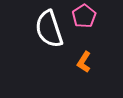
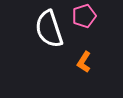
pink pentagon: rotated 15 degrees clockwise
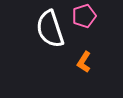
white semicircle: moved 1 px right
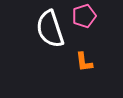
orange L-shape: rotated 40 degrees counterclockwise
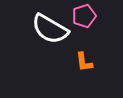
white semicircle: rotated 42 degrees counterclockwise
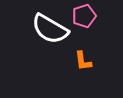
orange L-shape: moved 1 px left, 1 px up
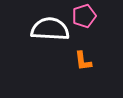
white semicircle: rotated 153 degrees clockwise
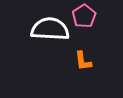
pink pentagon: rotated 15 degrees counterclockwise
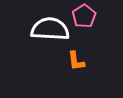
orange L-shape: moved 7 px left
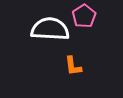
orange L-shape: moved 3 px left, 5 px down
